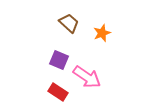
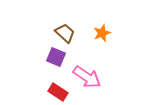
brown trapezoid: moved 4 px left, 10 px down
purple square: moved 3 px left, 3 px up
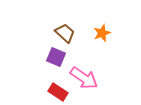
pink arrow: moved 3 px left, 1 px down
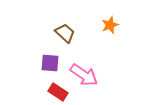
orange star: moved 8 px right, 8 px up
purple square: moved 6 px left, 6 px down; rotated 18 degrees counterclockwise
pink arrow: moved 3 px up
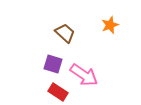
purple square: moved 3 px right, 1 px down; rotated 12 degrees clockwise
